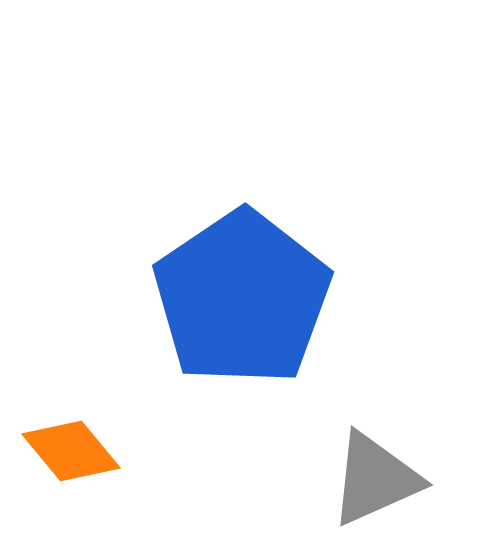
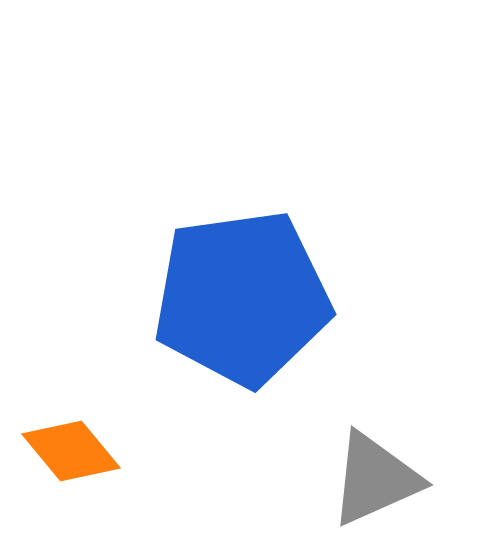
blue pentagon: rotated 26 degrees clockwise
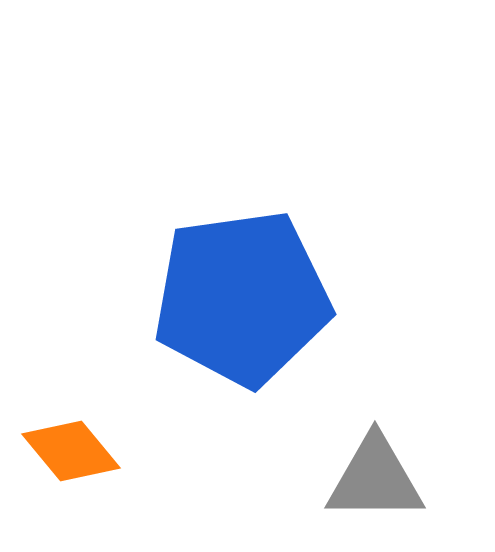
gray triangle: rotated 24 degrees clockwise
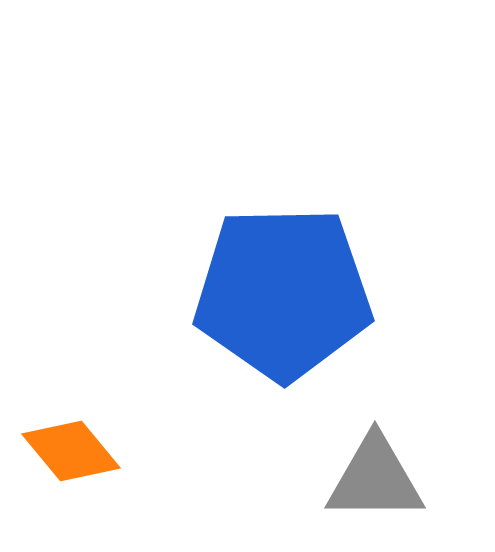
blue pentagon: moved 41 px right, 5 px up; rotated 7 degrees clockwise
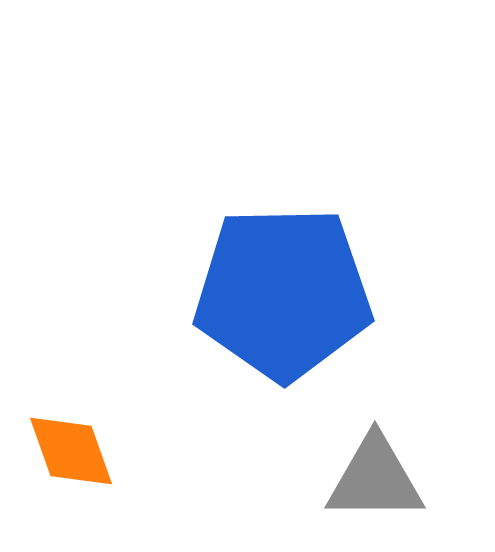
orange diamond: rotated 20 degrees clockwise
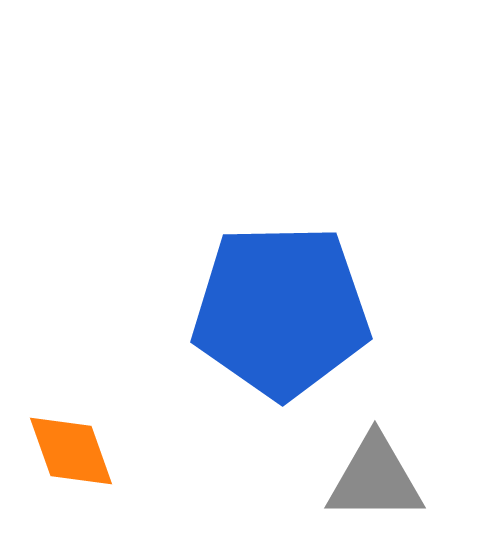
blue pentagon: moved 2 px left, 18 px down
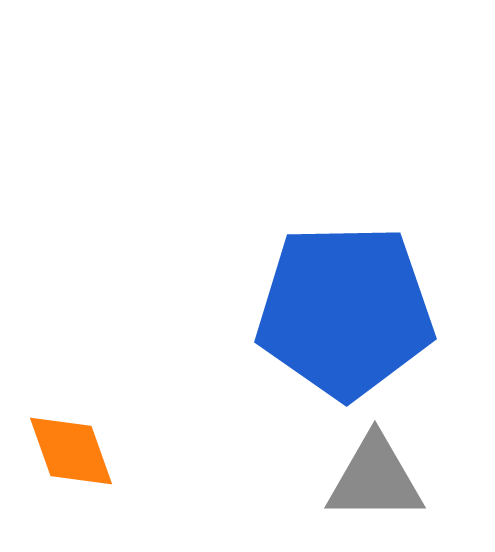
blue pentagon: moved 64 px right
